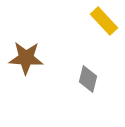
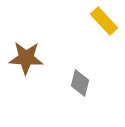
gray diamond: moved 8 px left, 4 px down
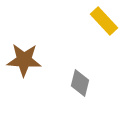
brown star: moved 2 px left, 2 px down
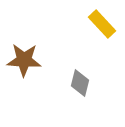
yellow rectangle: moved 2 px left, 3 px down
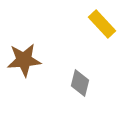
brown star: rotated 8 degrees counterclockwise
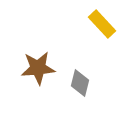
brown star: moved 14 px right, 8 px down
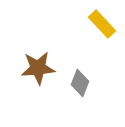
gray diamond: rotated 8 degrees clockwise
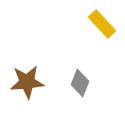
brown star: moved 11 px left, 14 px down
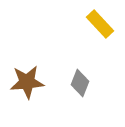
yellow rectangle: moved 2 px left
